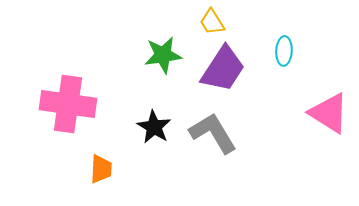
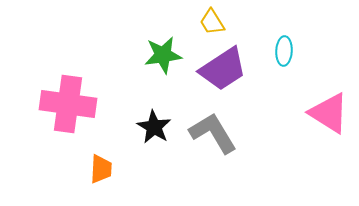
purple trapezoid: rotated 24 degrees clockwise
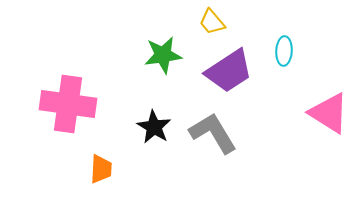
yellow trapezoid: rotated 8 degrees counterclockwise
purple trapezoid: moved 6 px right, 2 px down
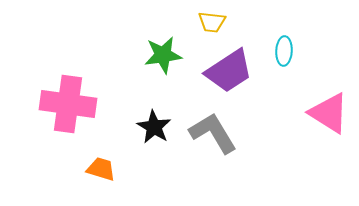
yellow trapezoid: rotated 44 degrees counterclockwise
orange trapezoid: rotated 76 degrees counterclockwise
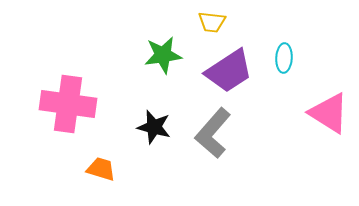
cyan ellipse: moved 7 px down
black star: rotated 16 degrees counterclockwise
gray L-shape: rotated 108 degrees counterclockwise
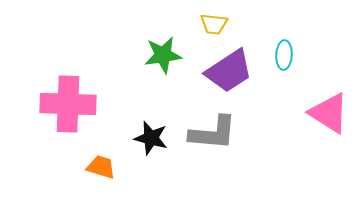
yellow trapezoid: moved 2 px right, 2 px down
cyan ellipse: moved 3 px up
pink cross: rotated 6 degrees counterclockwise
black star: moved 3 px left, 11 px down
gray L-shape: rotated 126 degrees counterclockwise
orange trapezoid: moved 2 px up
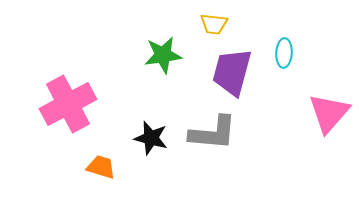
cyan ellipse: moved 2 px up
purple trapezoid: moved 3 px right, 1 px down; rotated 138 degrees clockwise
pink cross: rotated 30 degrees counterclockwise
pink triangle: rotated 39 degrees clockwise
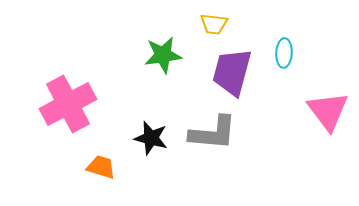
pink triangle: moved 1 px left, 2 px up; rotated 18 degrees counterclockwise
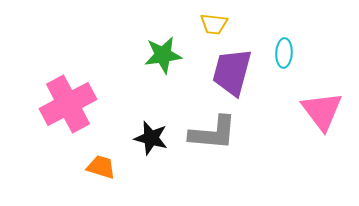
pink triangle: moved 6 px left
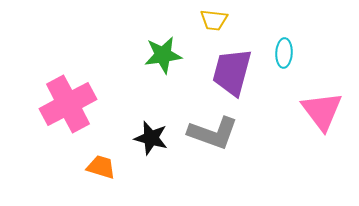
yellow trapezoid: moved 4 px up
gray L-shape: rotated 15 degrees clockwise
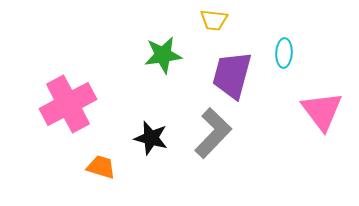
purple trapezoid: moved 3 px down
gray L-shape: rotated 66 degrees counterclockwise
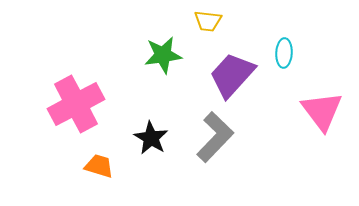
yellow trapezoid: moved 6 px left, 1 px down
purple trapezoid: rotated 27 degrees clockwise
pink cross: moved 8 px right
gray L-shape: moved 2 px right, 4 px down
black star: rotated 16 degrees clockwise
orange trapezoid: moved 2 px left, 1 px up
